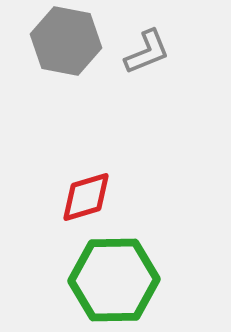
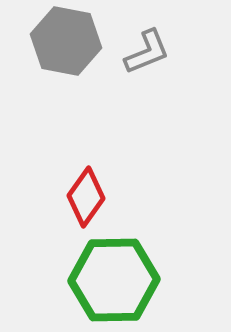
red diamond: rotated 38 degrees counterclockwise
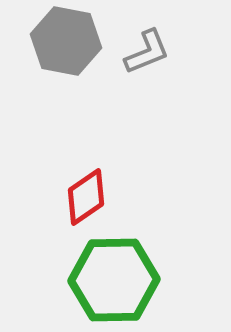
red diamond: rotated 20 degrees clockwise
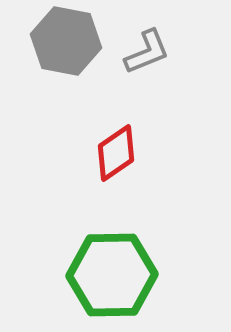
red diamond: moved 30 px right, 44 px up
green hexagon: moved 2 px left, 5 px up
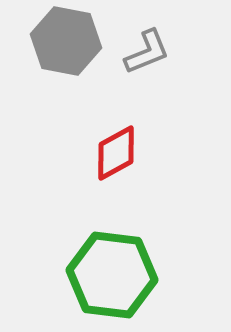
red diamond: rotated 6 degrees clockwise
green hexagon: rotated 8 degrees clockwise
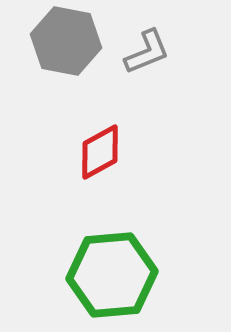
red diamond: moved 16 px left, 1 px up
green hexagon: rotated 12 degrees counterclockwise
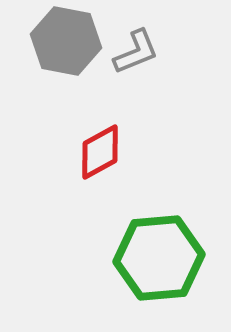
gray L-shape: moved 11 px left
green hexagon: moved 47 px right, 17 px up
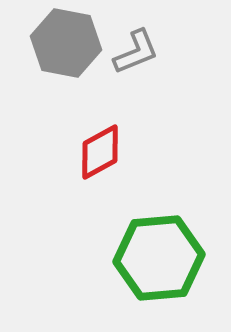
gray hexagon: moved 2 px down
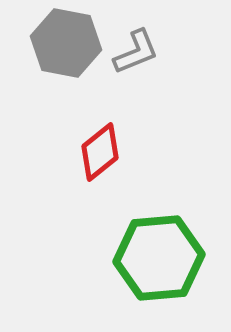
red diamond: rotated 10 degrees counterclockwise
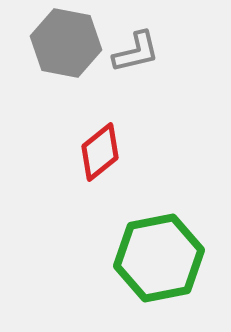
gray L-shape: rotated 9 degrees clockwise
green hexagon: rotated 6 degrees counterclockwise
